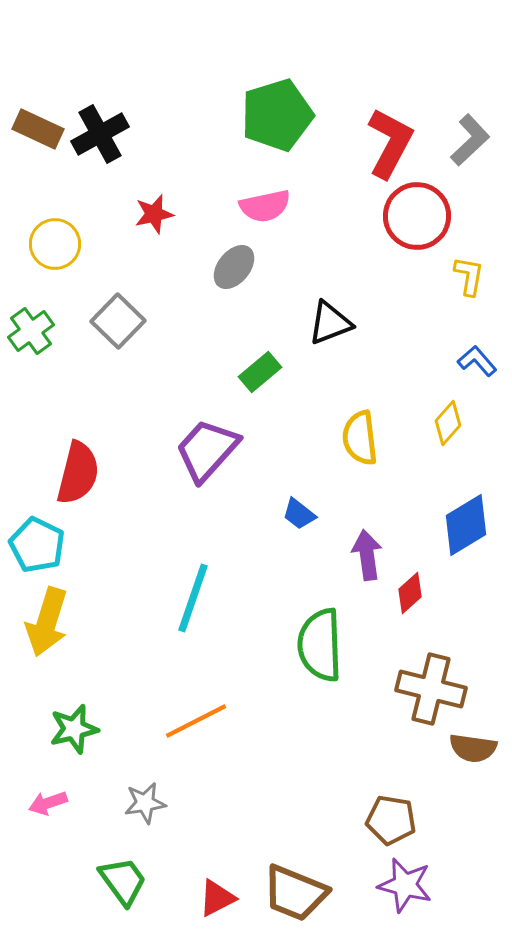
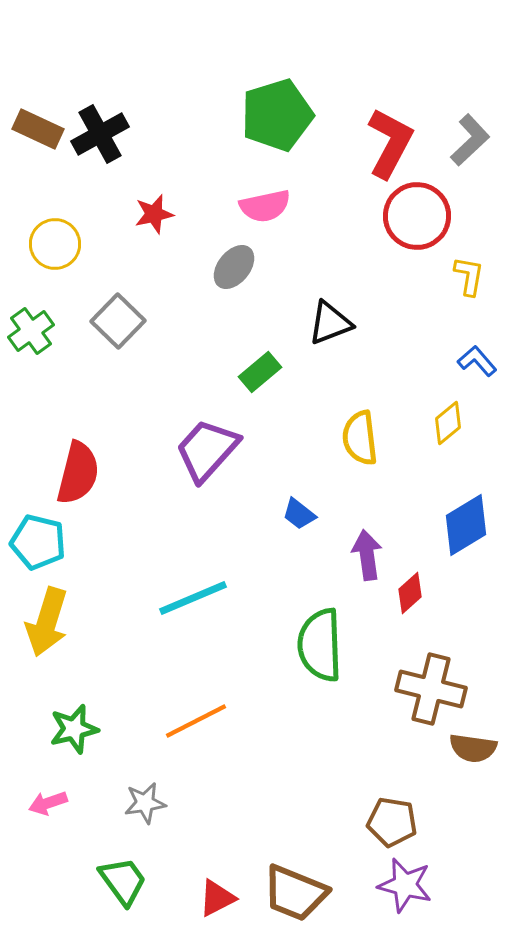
yellow diamond: rotated 9 degrees clockwise
cyan pentagon: moved 1 px right, 3 px up; rotated 12 degrees counterclockwise
cyan line: rotated 48 degrees clockwise
brown pentagon: moved 1 px right, 2 px down
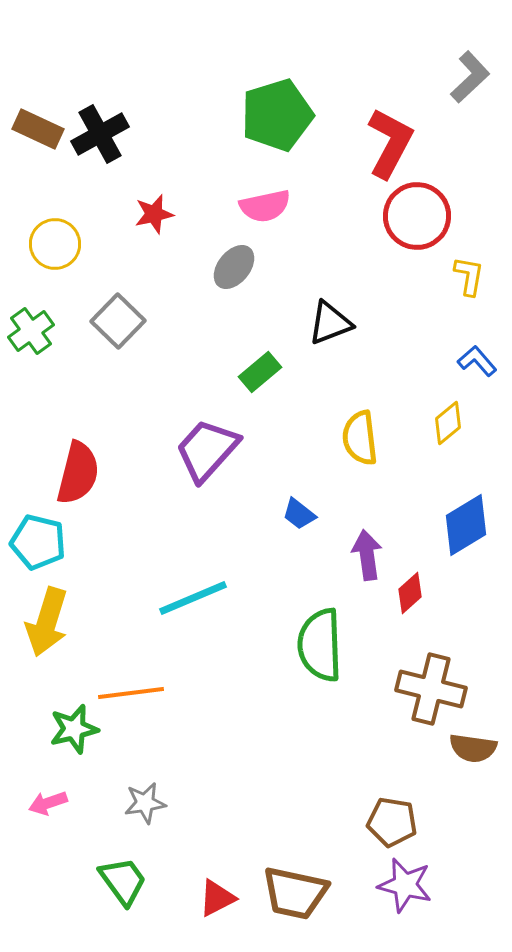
gray L-shape: moved 63 px up
orange line: moved 65 px left, 28 px up; rotated 20 degrees clockwise
brown trapezoid: rotated 10 degrees counterclockwise
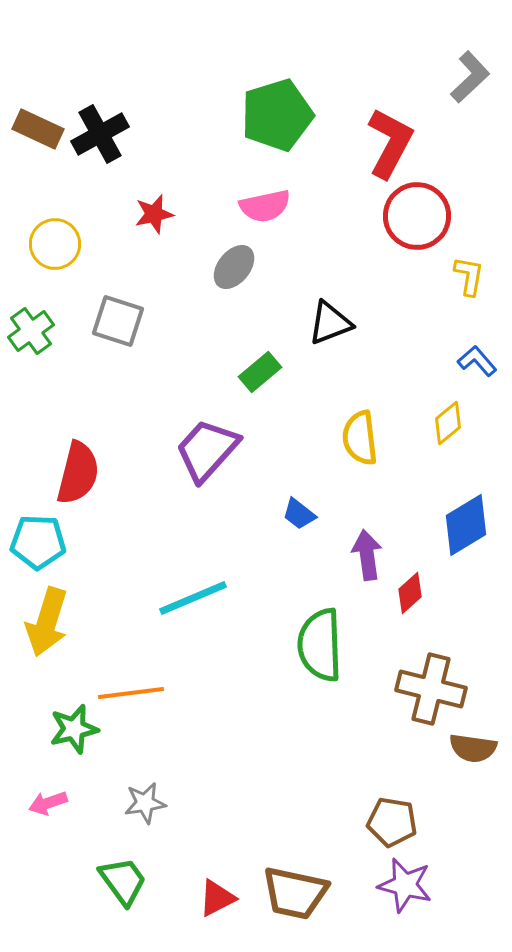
gray square: rotated 26 degrees counterclockwise
cyan pentagon: rotated 12 degrees counterclockwise
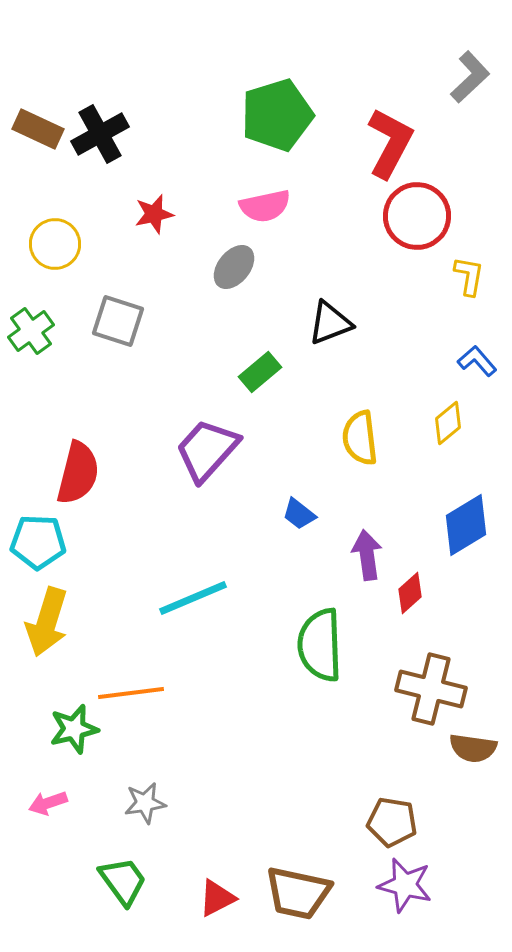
brown trapezoid: moved 3 px right
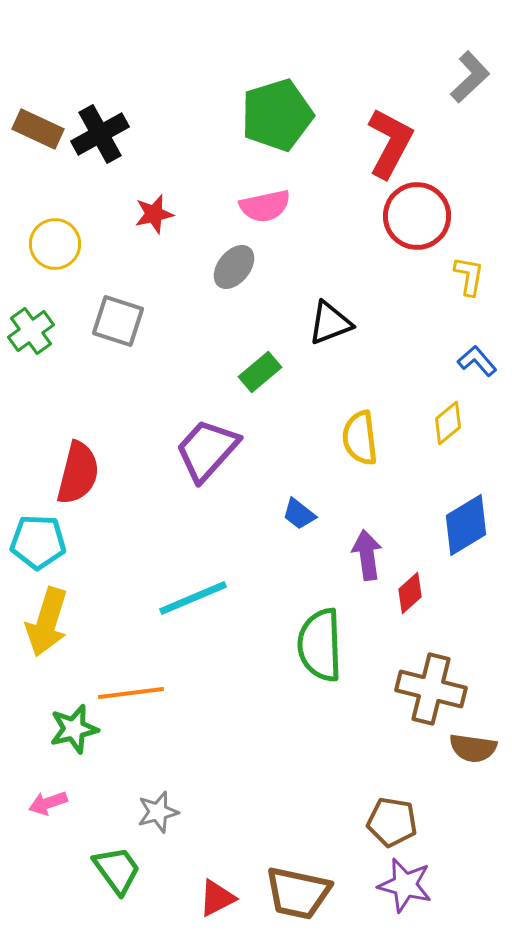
gray star: moved 13 px right, 9 px down; rotated 6 degrees counterclockwise
green trapezoid: moved 6 px left, 11 px up
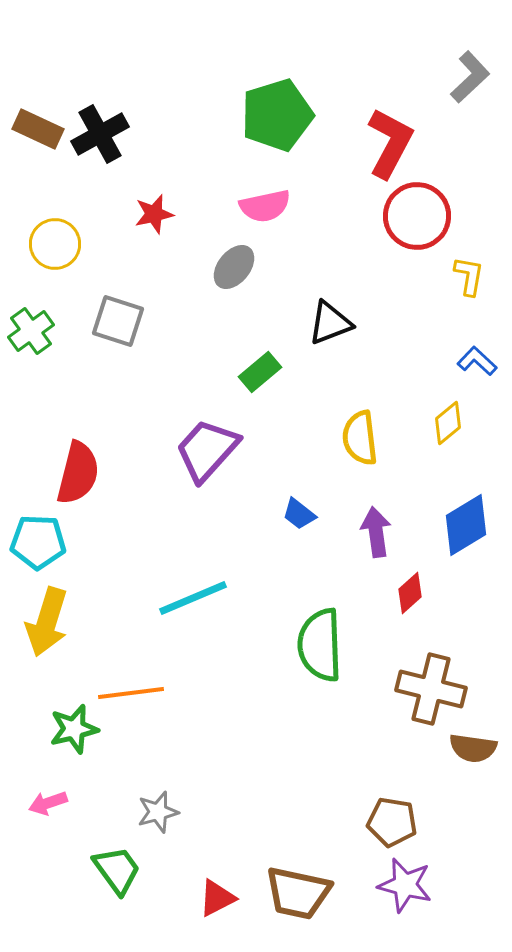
blue L-shape: rotated 6 degrees counterclockwise
purple arrow: moved 9 px right, 23 px up
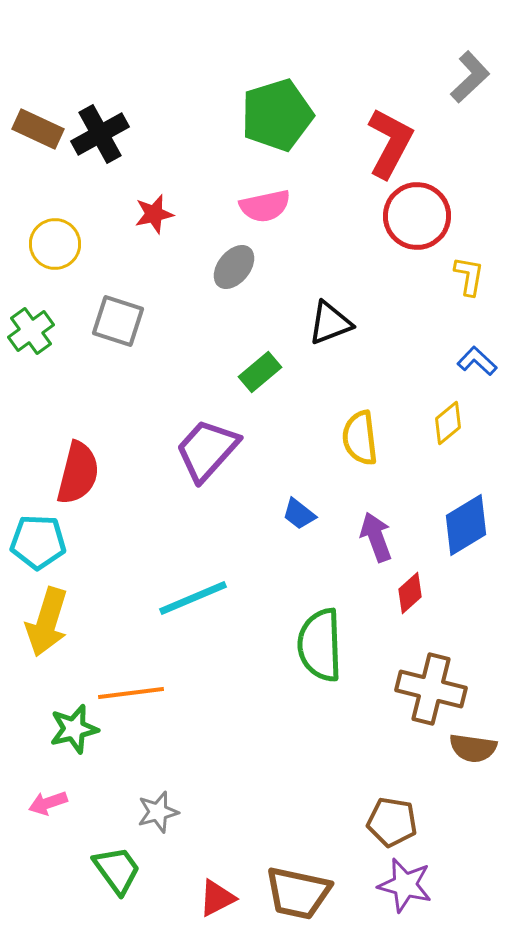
purple arrow: moved 5 px down; rotated 12 degrees counterclockwise
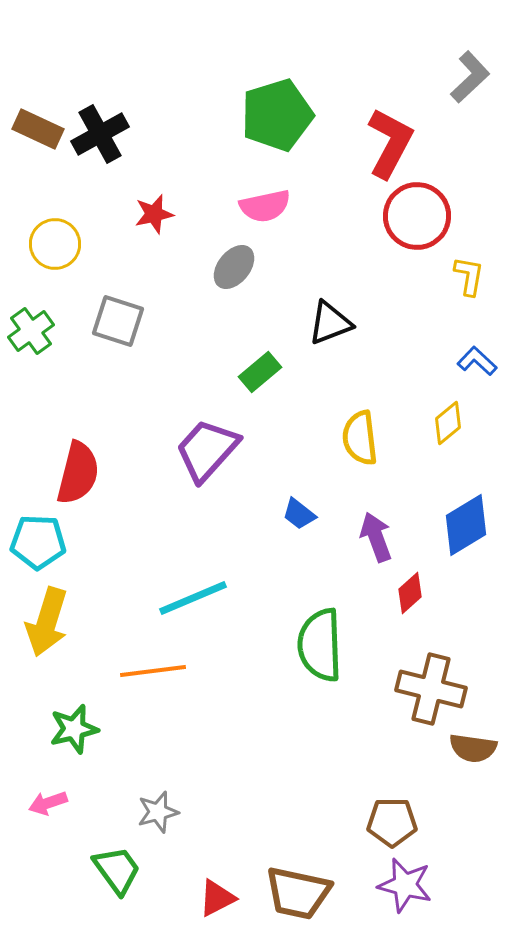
orange line: moved 22 px right, 22 px up
brown pentagon: rotated 9 degrees counterclockwise
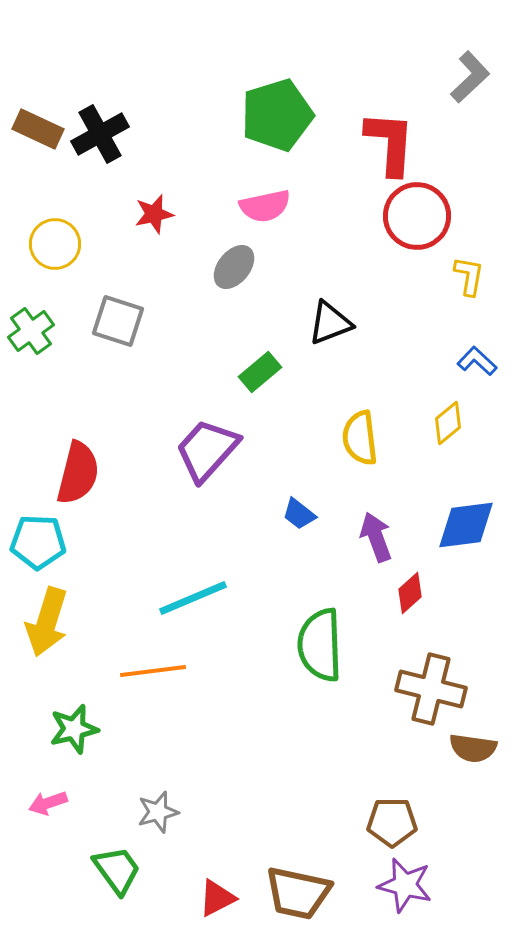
red L-shape: rotated 24 degrees counterclockwise
blue diamond: rotated 24 degrees clockwise
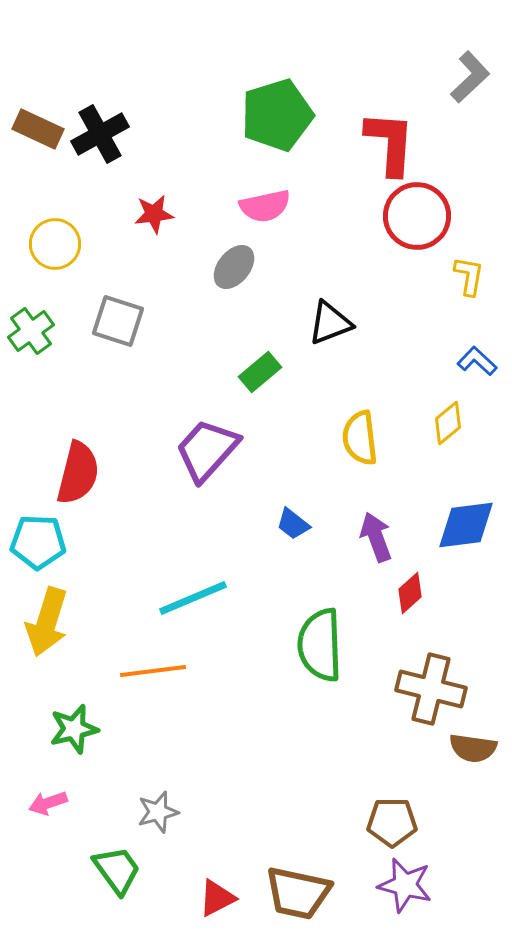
red star: rotated 6 degrees clockwise
blue trapezoid: moved 6 px left, 10 px down
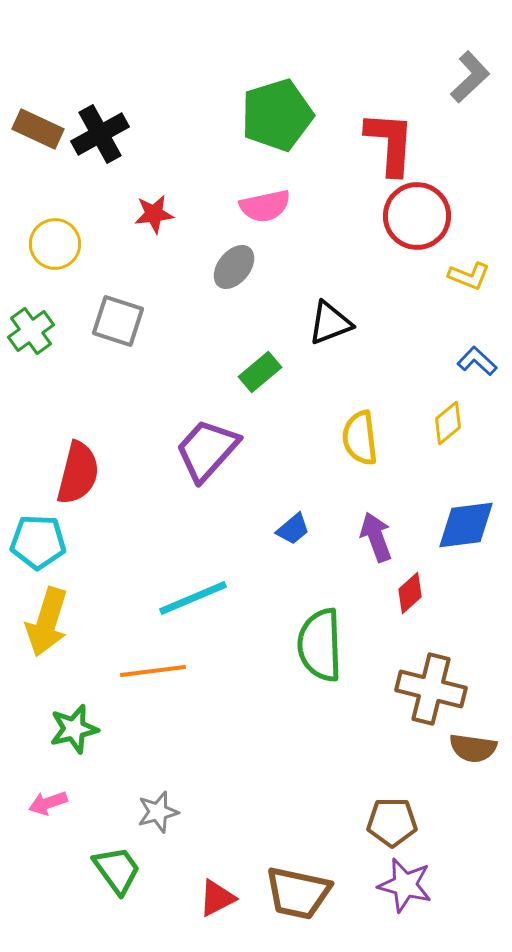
yellow L-shape: rotated 102 degrees clockwise
blue trapezoid: moved 5 px down; rotated 78 degrees counterclockwise
